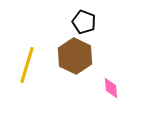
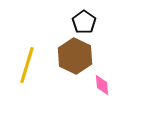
black pentagon: rotated 15 degrees clockwise
pink diamond: moved 9 px left, 3 px up
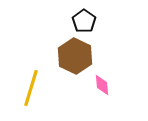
black pentagon: moved 1 px up
yellow line: moved 4 px right, 23 px down
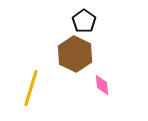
brown hexagon: moved 2 px up
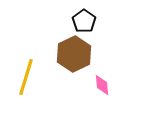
brown hexagon: moved 1 px left; rotated 8 degrees clockwise
yellow line: moved 5 px left, 11 px up
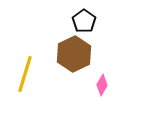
yellow line: moved 1 px left, 3 px up
pink diamond: rotated 35 degrees clockwise
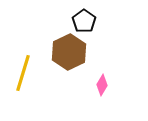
brown hexagon: moved 5 px left, 2 px up
yellow line: moved 2 px left, 1 px up
